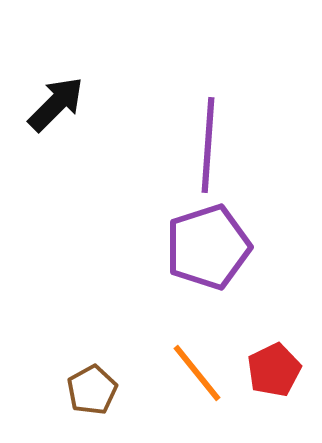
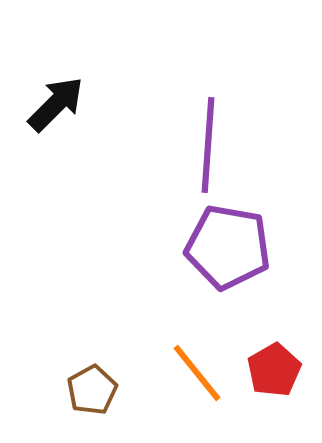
purple pentagon: moved 20 px right; rotated 28 degrees clockwise
red pentagon: rotated 4 degrees counterclockwise
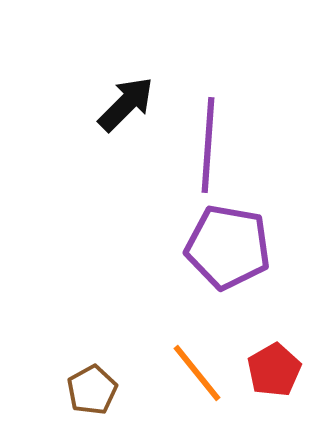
black arrow: moved 70 px right
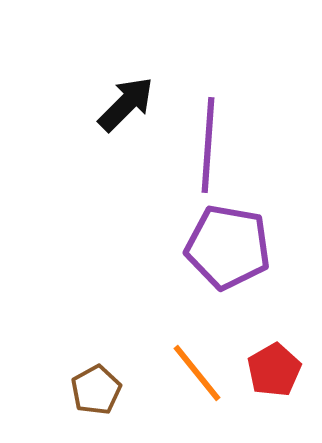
brown pentagon: moved 4 px right
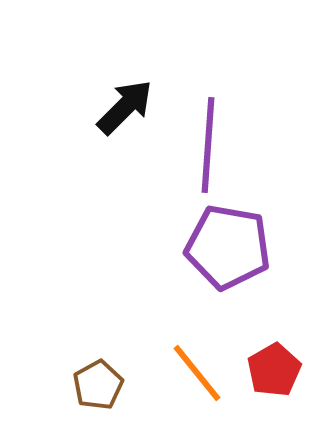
black arrow: moved 1 px left, 3 px down
brown pentagon: moved 2 px right, 5 px up
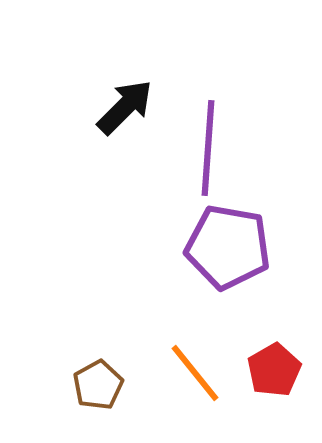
purple line: moved 3 px down
orange line: moved 2 px left
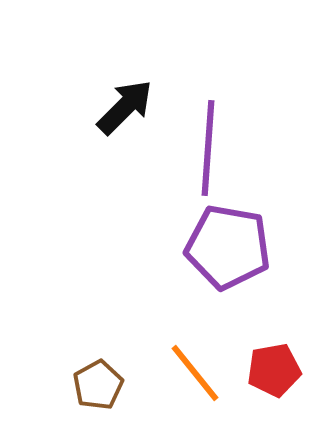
red pentagon: rotated 20 degrees clockwise
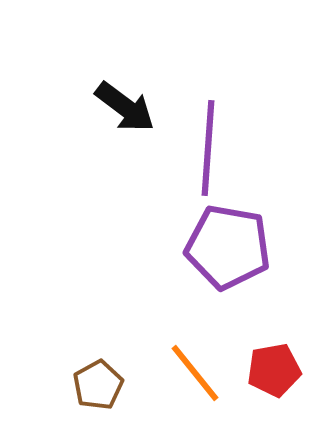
black arrow: rotated 82 degrees clockwise
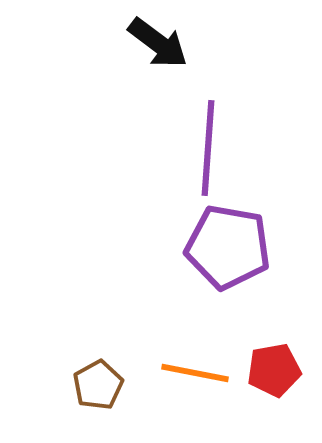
black arrow: moved 33 px right, 64 px up
orange line: rotated 40 degrees counterclockwise
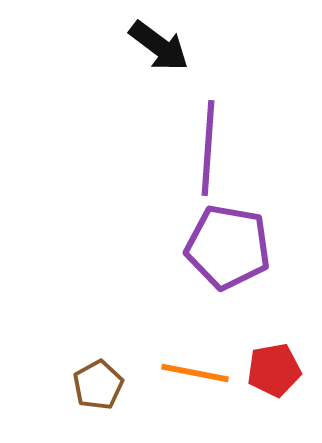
black arrow: moved 1 px right, 3 px down
